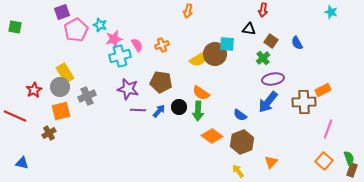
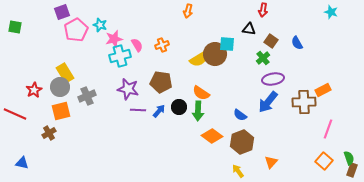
red line at (15, 116): moved 2 px up
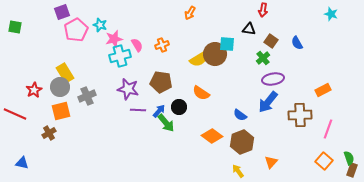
orange arrow at (188, 11): moved 2 px right, 2 px down; rotated 16 degrees clockwise
cyan star at (331, 12): moved 2 px down
brown cross at (304, 102): moved 4 px left, 13 px down
green arrow at (198, 111): moved 32 px left, 12 px down; rotated 42 degrees counterclockwise
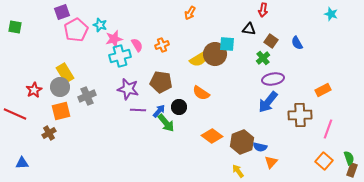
blue semicircle at (240, 115): moved 20 px right, 32 px down; rotated 24 degrees counterclockwise
blue triangle at (22, 163): rotated 16 degrees counterclockwise
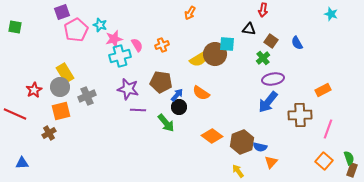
blue arrow at (159, 111): moved 18 px right, 16 px up
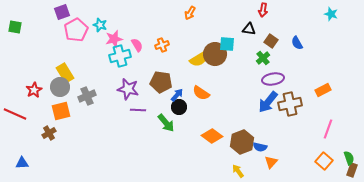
brown cross at (300, 115): moved 10 px left, 11 px up; rotated 10 degrees counterclockwise
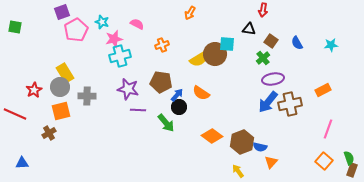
cyan star at (331, 14): moved 31 px down; rotated 24 degrees counterclockwise
cyan star at (100, 25): moved 2 px right, 3 px up
pink semicircle at (137, 45): moved 21 px up; rotated 32 degrees counterclockwise
gray cross at (87, 96): rotated 24 degrees clockwise
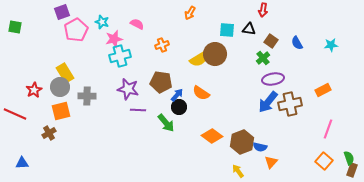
cyan square at (227, 44): moved 14 px up
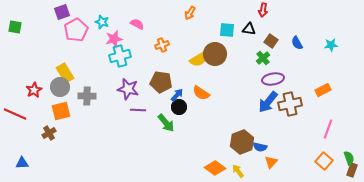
orange diamond at (212, 136): moved 3 px right, 32 px down
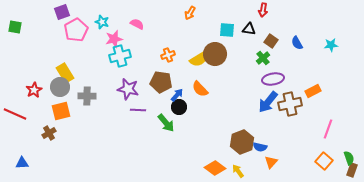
orange cross at (162, 45): moved 6 px right, 10 px down
orange rectangle at (323, 90): moved 10 px left, 1 px down
orange semicircle at (201, 93): moved 1 px left, 4 px up; rotated 12 degrees clockwise
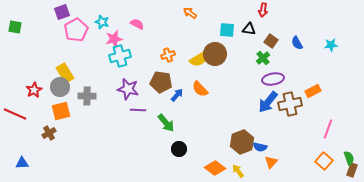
orange arrow at (190, 13): rotated 96 degrees clockwise
black circle at (179, 107): moved 42 px down
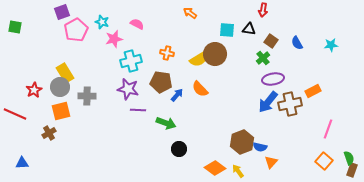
orange cross at (168, 55): moved 1 px left, 2 px up; rotated 32 degrees clockwise
cyan cross at (120, 56): moved 11 px right, 5 px down
green arrow at (166, 123): rotated 30 degrees counterclockwise
